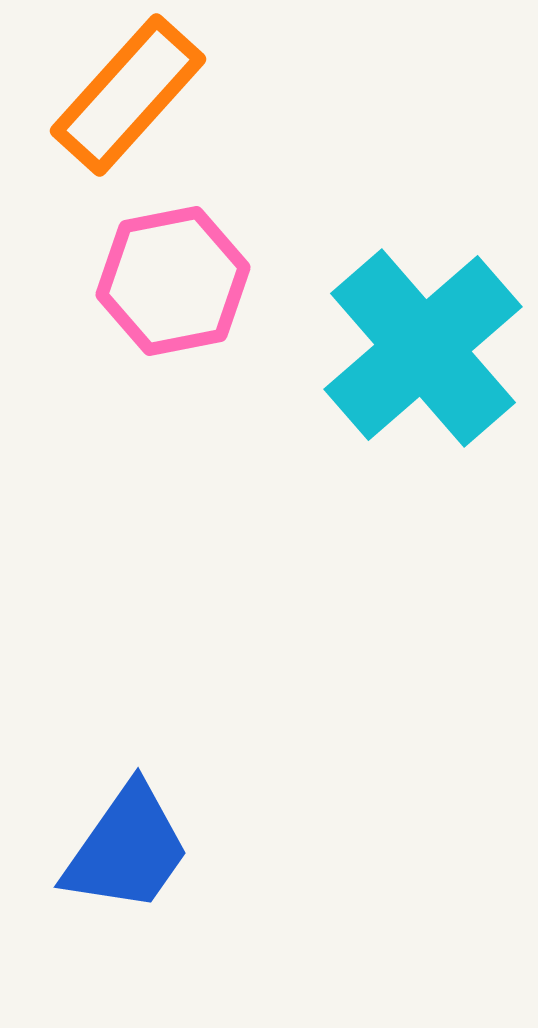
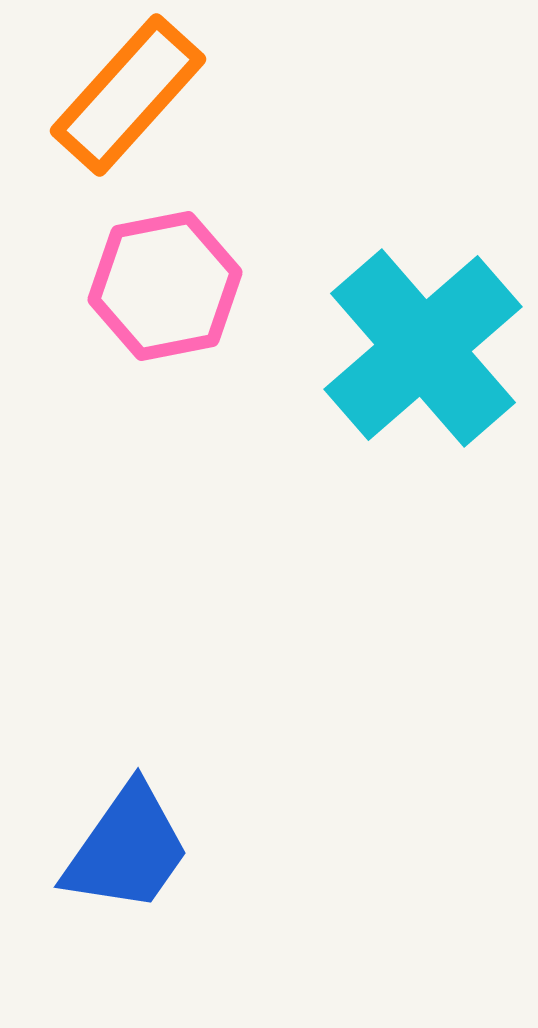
pink hexagon: moved 8 px left, 5 px down
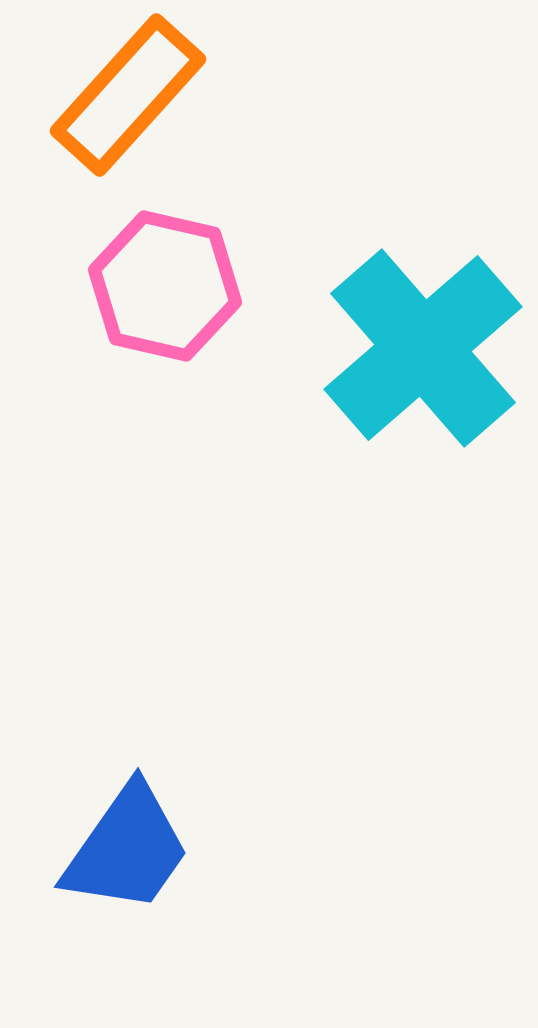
pink hexagon: rotated 24 degrees clockwise
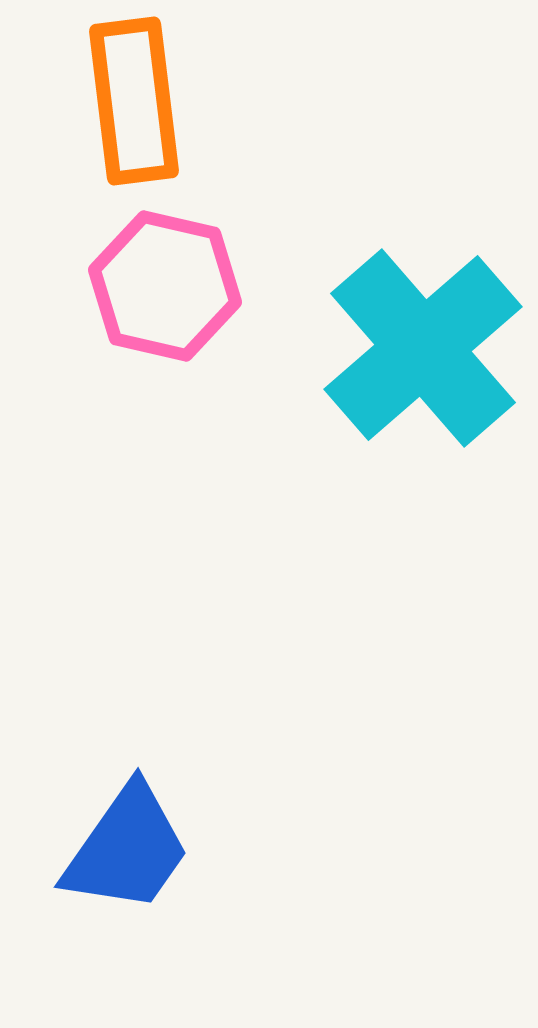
orange rectangle: moved 6 px right, 6 px down; rotated 49 degrees counterclockwise
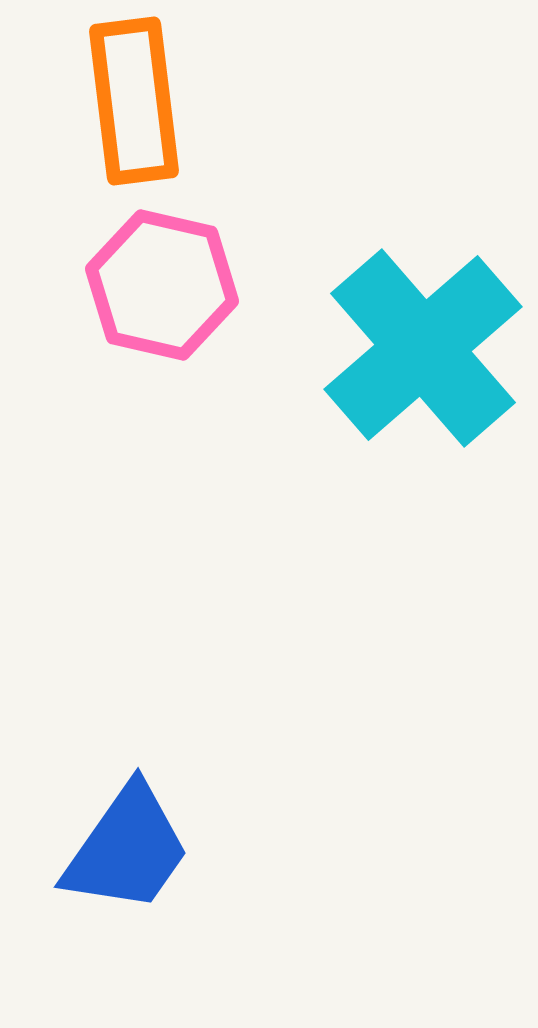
pink hexagon: moved 3 px left, 1 px up
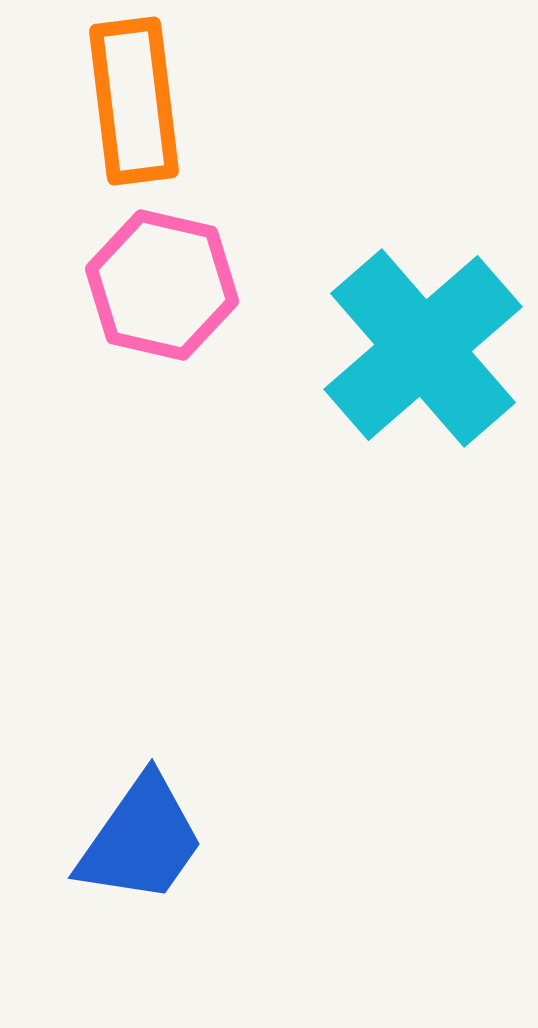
blue trapezoid: moved 14 px right, 9 px up
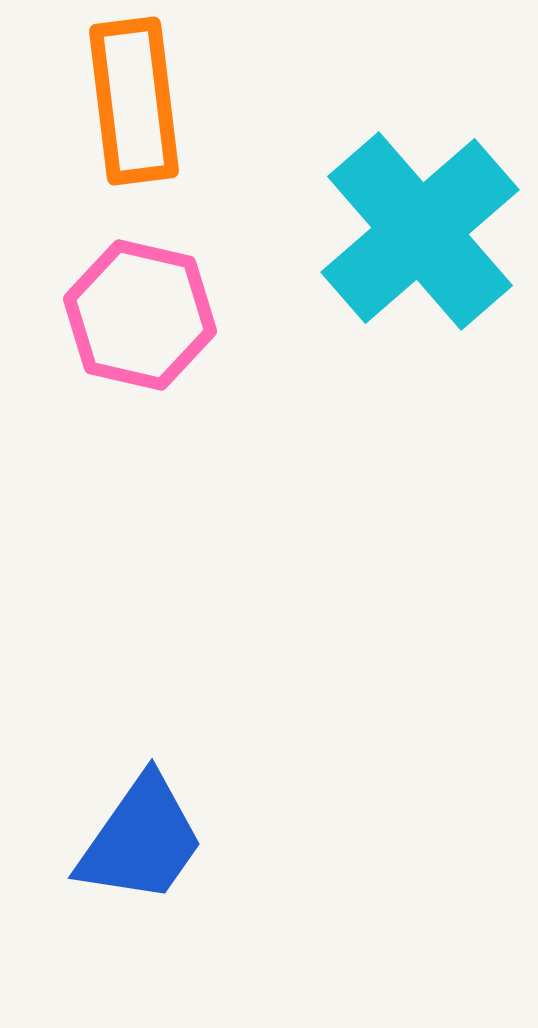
pink hexagon: moved 22 px left, 30 px down
cyan cross: moved 3 px left, 117 px up
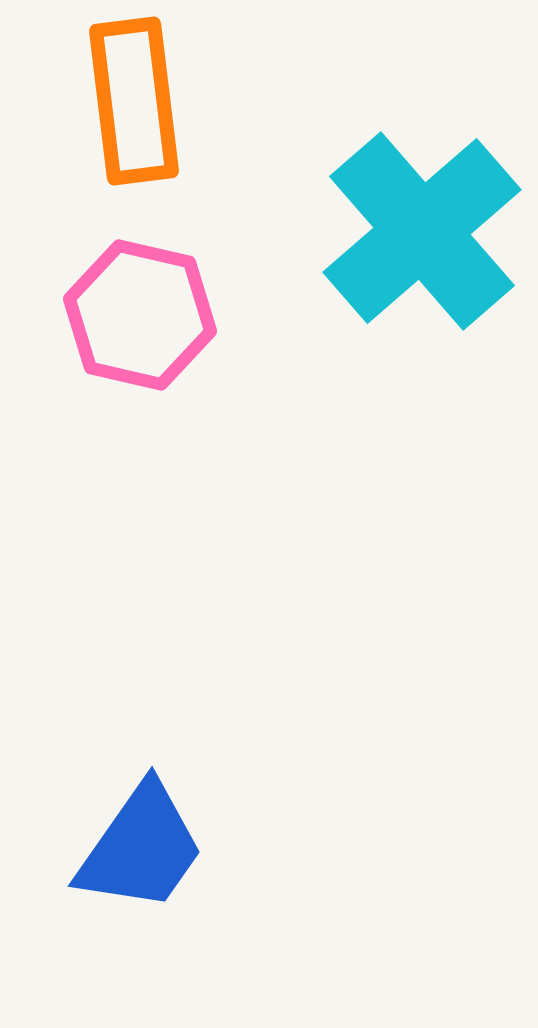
cyan cross: moved 2 px right
blue trapezoid: moved 8 px down
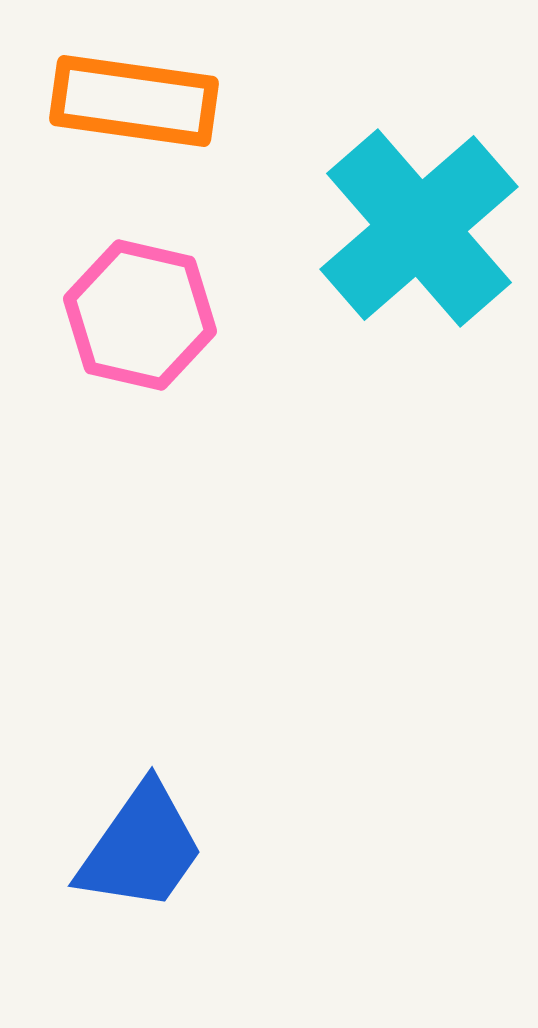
orange rectangle: rotated 75 degrees counterclockwise
cyan cross: moved 3 px left, 3 px up
